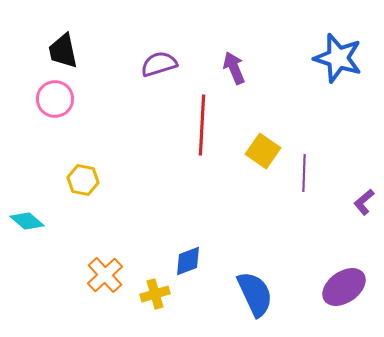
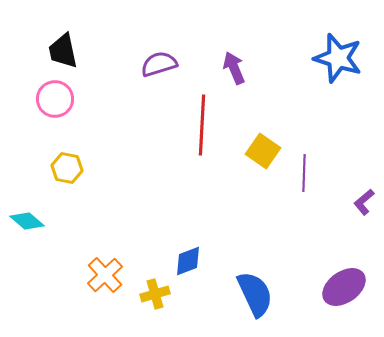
yellow hexagon: moved 16 px left, 12 px up
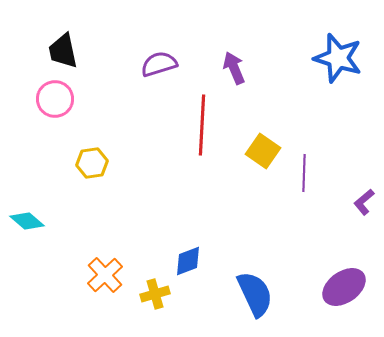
yellow hexagon: moved 25 px right, 5 px up; rotated 20 degrees counterclockwise
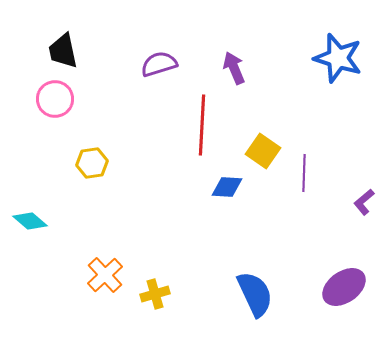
cyan diamond: moved 3 px right
blue diamond: moved 39 px right, 74 px up; rotated 24 degrees clockwise
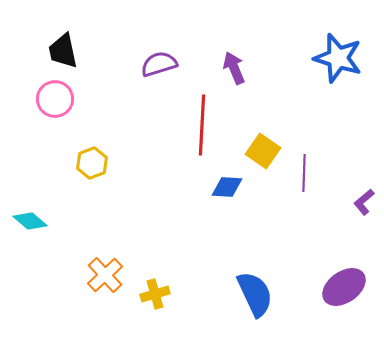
yellow hexagon: rotated 12 degrees counterclockwise
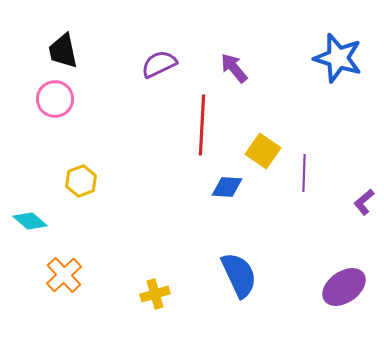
purple semicircle: rotated 9 degrees counterclockwise
purple arrow: rotated 16 degrees counterclockwise
yellow hexagon: moved 11 px left, 18 px down
orange cross: moved 41 px left
blue semicircle: moved 16 px left, 19 px up
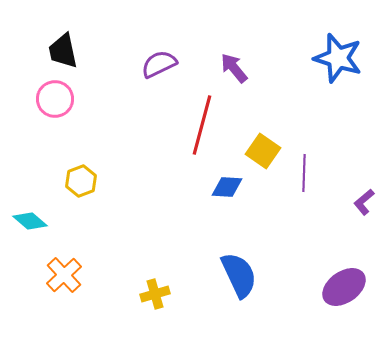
red line: rotated 12 degrees clockwise
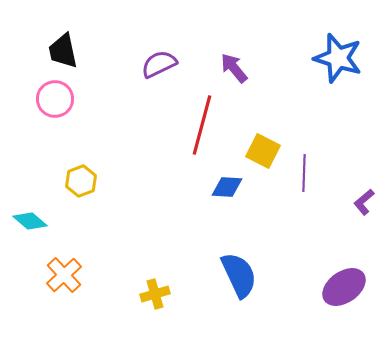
yellow square: rotated 8 degrees counterclockwise
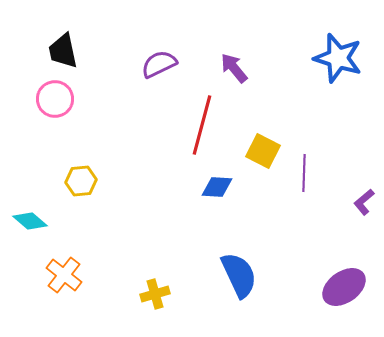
yellow hexagon: rotated 16 degrees clockwise
blue diamond: moved 10 px left
orange cross: rotated 9 degrees counterclockwise
